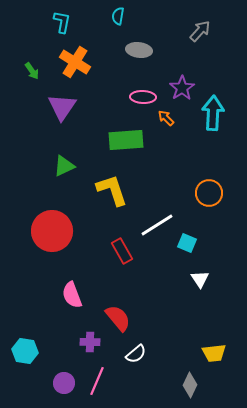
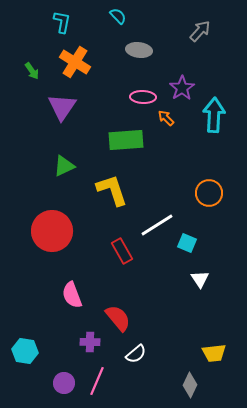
cyan semicircle: rotated 126 degrees clockwise
cyan arrow: moved 1 px right, 2 px down
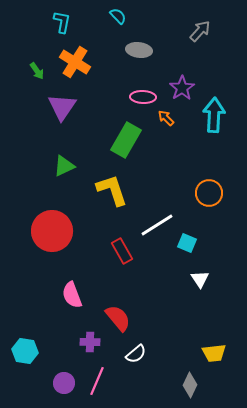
green arrow: moved 5 px right
green rectangle: rotated 56 degrees counterclockwise
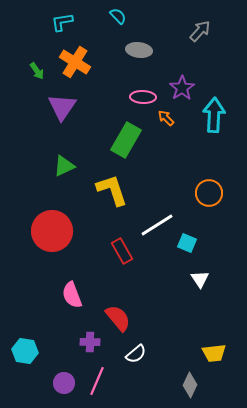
cyan L-shape: rotated 110 degrees counterclockwise
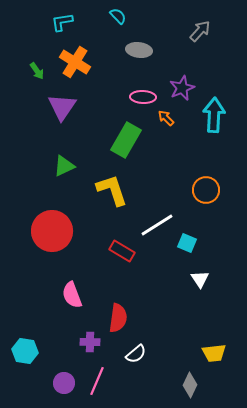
purple star: rotated 10 degrees clockwise
orange circle: moved 3 px left, 3 px up
red rectangle: rotated 30 degrees counterclockwise
red semicircle: rotated 48 degrees clockwise
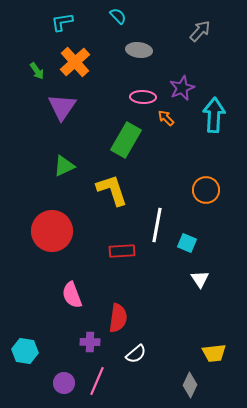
orange cross: rotated 16 degrees clockwise
white line: rotated 48 degrees counterclockwise
red rectangle: rotated 35 degrees counterclockwise
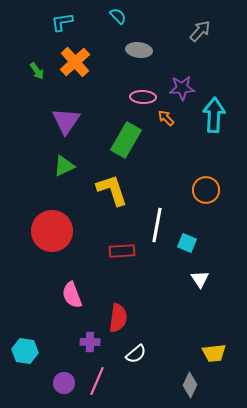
purple star: rotated 20 degrees clockwise
purple triangle: moved 4 px right, 14 px down
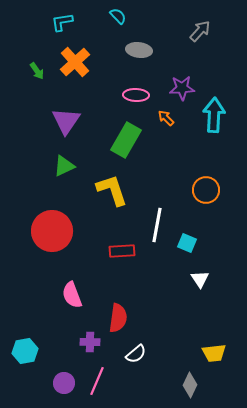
pink ellipse: moved 7 px left, 2 px up
cyan hexagon: rotated 20 degrees counterclockwise
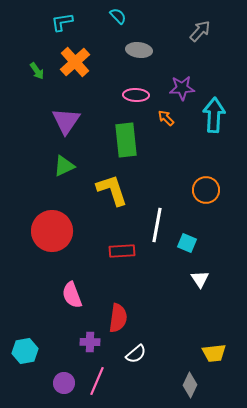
green rectangle: rotated 36 degrees counterclockwise
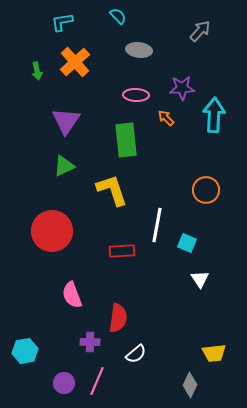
green arrow: rotated 24 degrees clockwise
